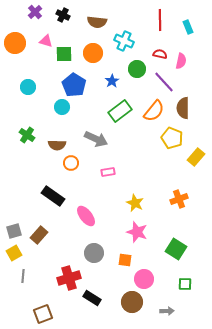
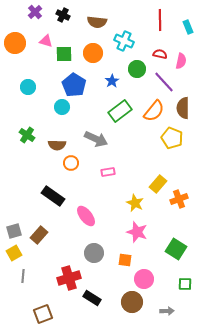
yellow rectangle at (196, 157): moved 38 px left, 27 px down
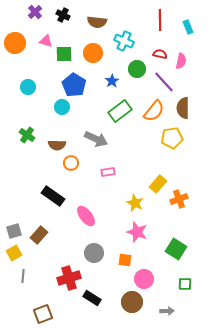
yellow pentagon at (172, 138): rotated 30 degrees counterclockwise
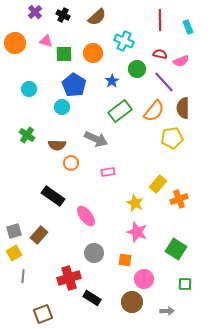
brown semicircle at (97, 22): moved 5 px up; rotated 48 degrees counterclockwise
pink semicircle at (181, 61): rotated 56 degrees clockwise
cyan circle at (28, 87): moved 1 px right, 2 px down
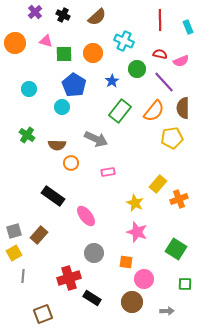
green rectangle at (120, 111): rotated 15 degrees counterclockwise
orange square at (125, 260): moved 1 px right, 2 px down
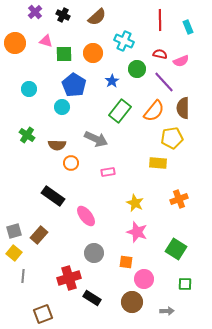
yellow rectangle at (158, 184): moved 21 px up; rotated 54 degrees clockwise
yellow square at (14, 253): rotated 21 degrees counterclockwise
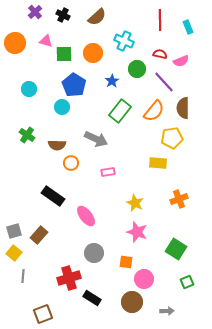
green square at (185, 284): moved 2 px right, 2 px up; rotated 24 degrees counterclockwise
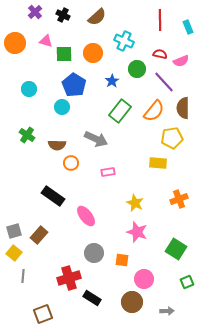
orange square at (126, 262): moved 4 px left, 2 px up
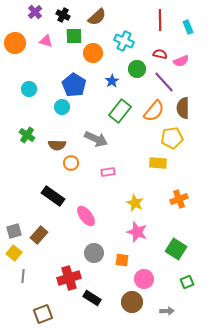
green square at (64, 54): moved 10 px right, 18 px up
